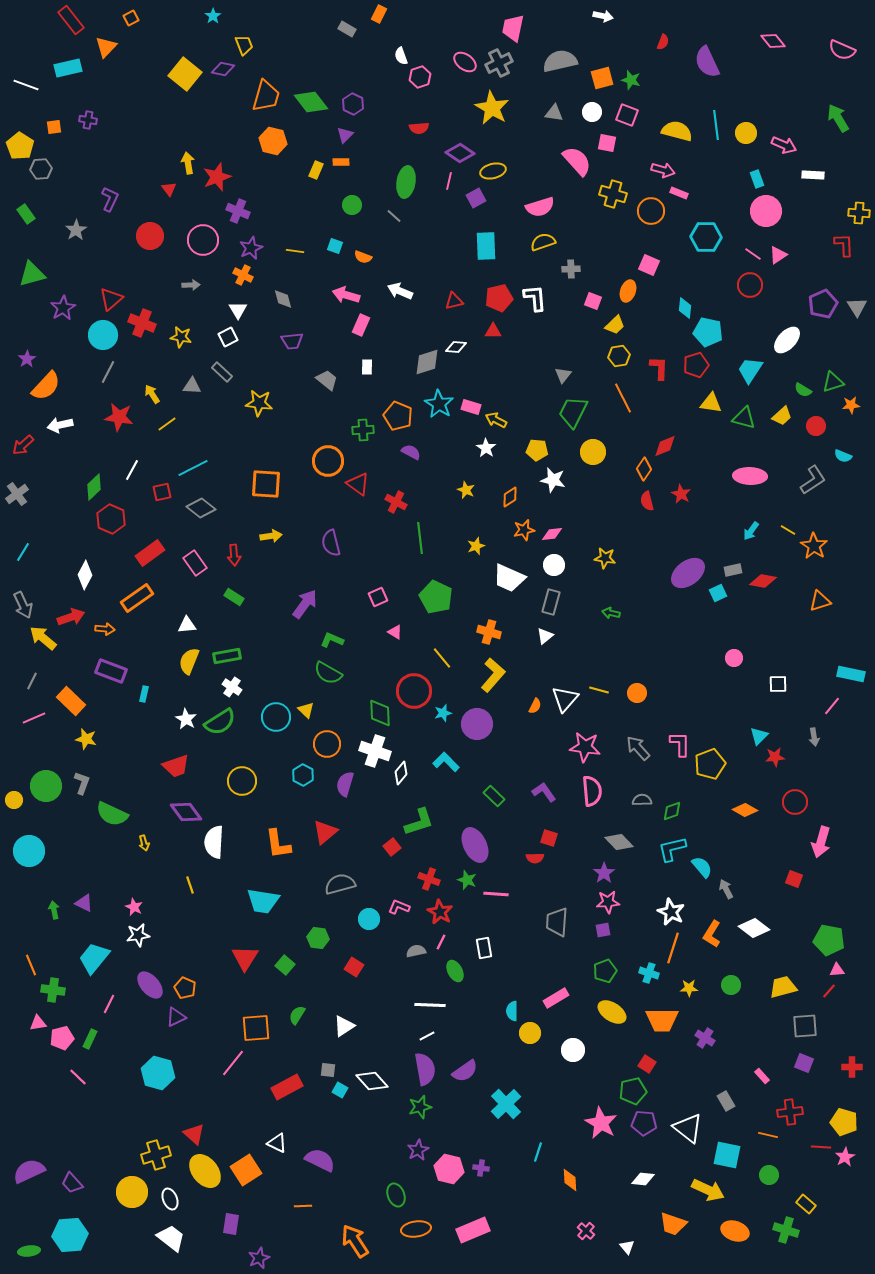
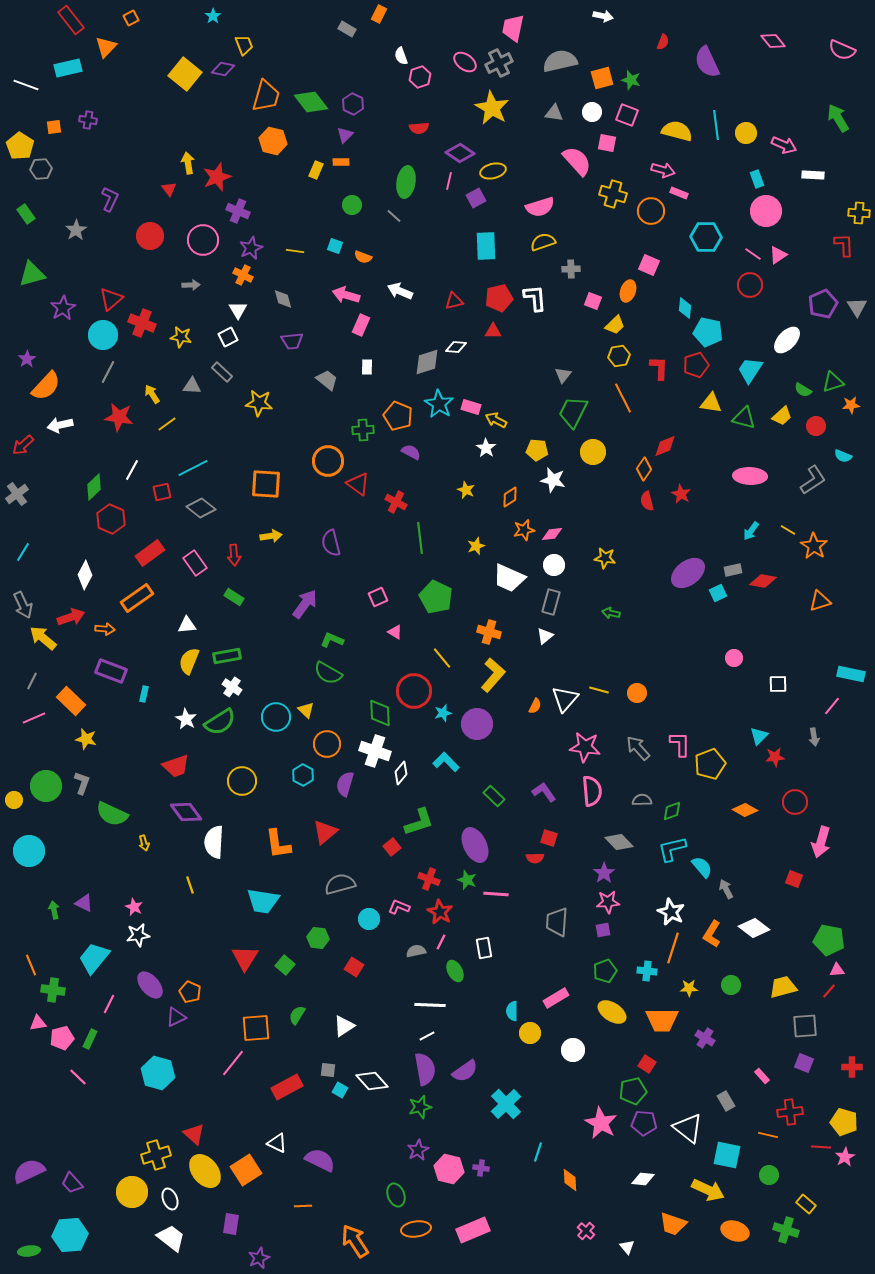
cyan cross at (649, 973): moved 2 px left, 2 px up; rotated 12 degrees counterclockwise
orange pentagon at (185, 988): moved 5 px right, 4 px down
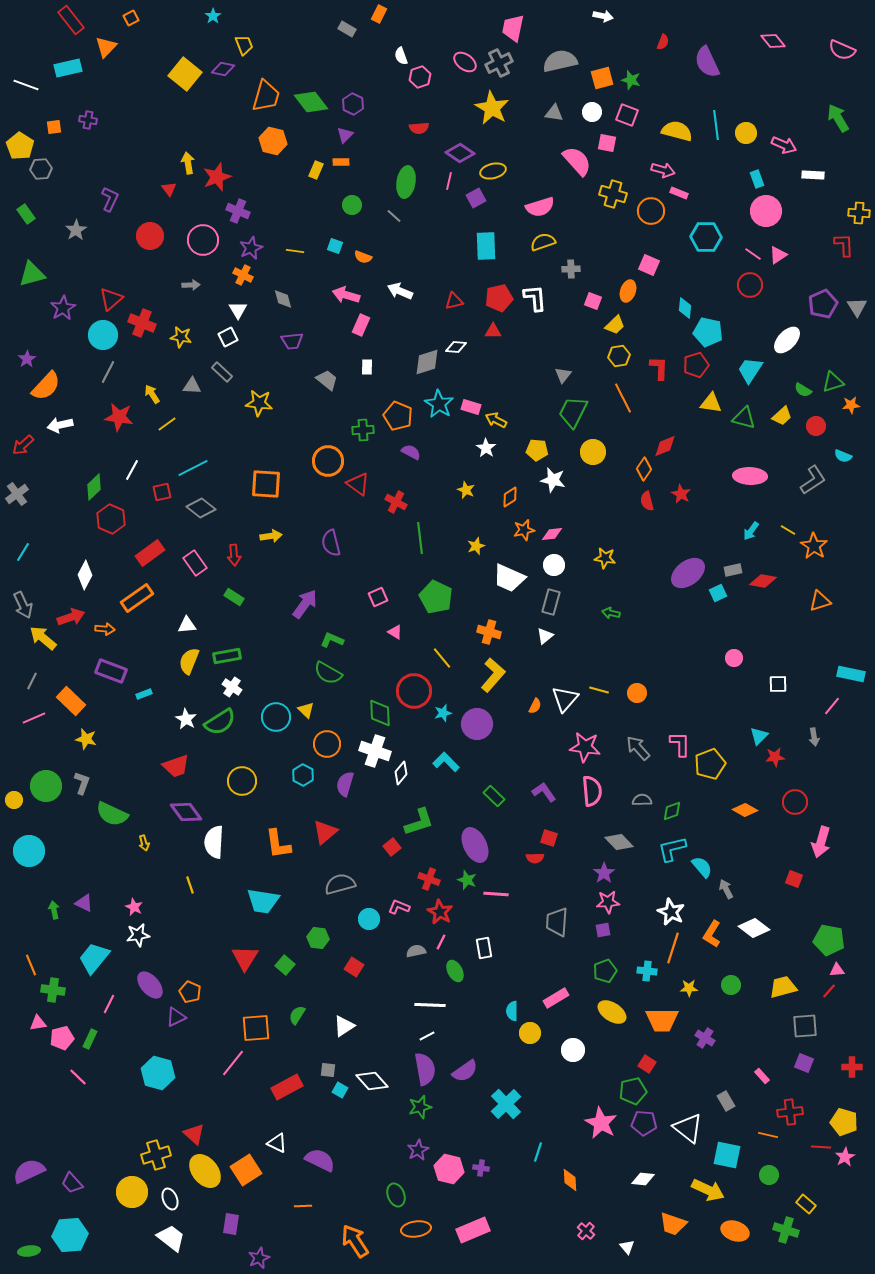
cyan rectangle at (144, 694): rotated 56 degrees clockwise
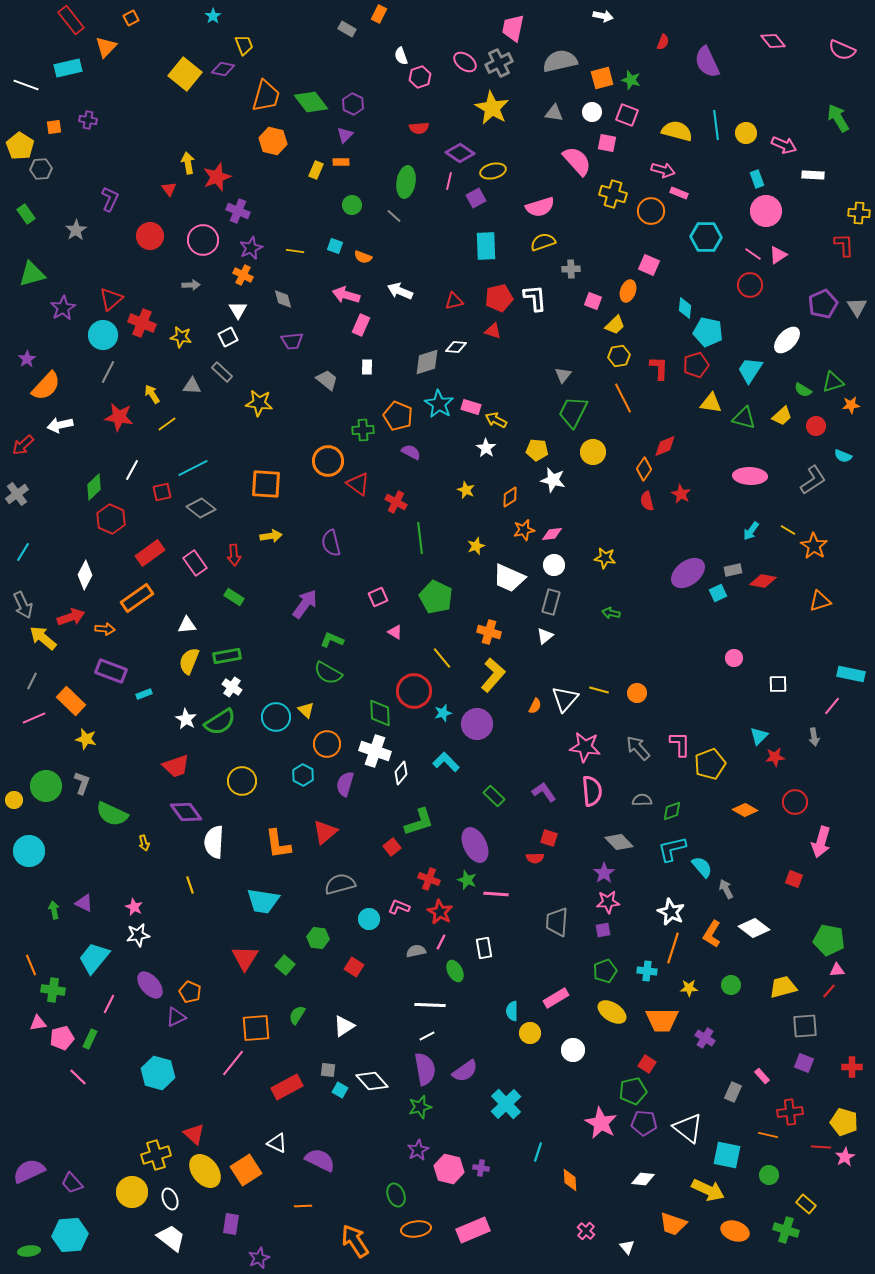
red triangle at (493, 331): rotated 18 degrees clockwise
gray rectangle at (726, 1101): moved 7 px right, 9 px up; rotated 54 degrees clockwise
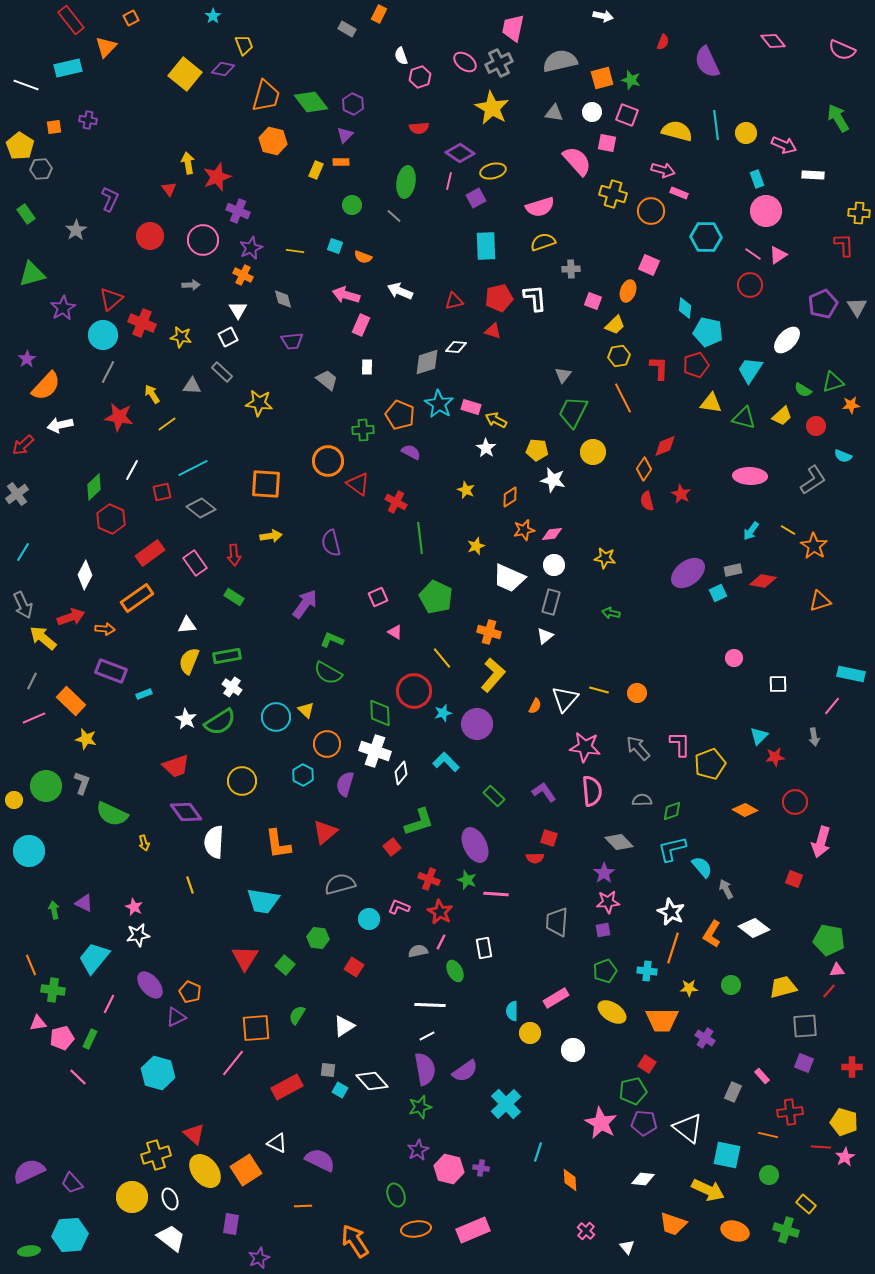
orange pentagon at (398, 416): moved 2 px right, 1 px up
gray semicircle at (416, 951): moved 2 px right
yellow circle at (132, 1192): moved 5 px down
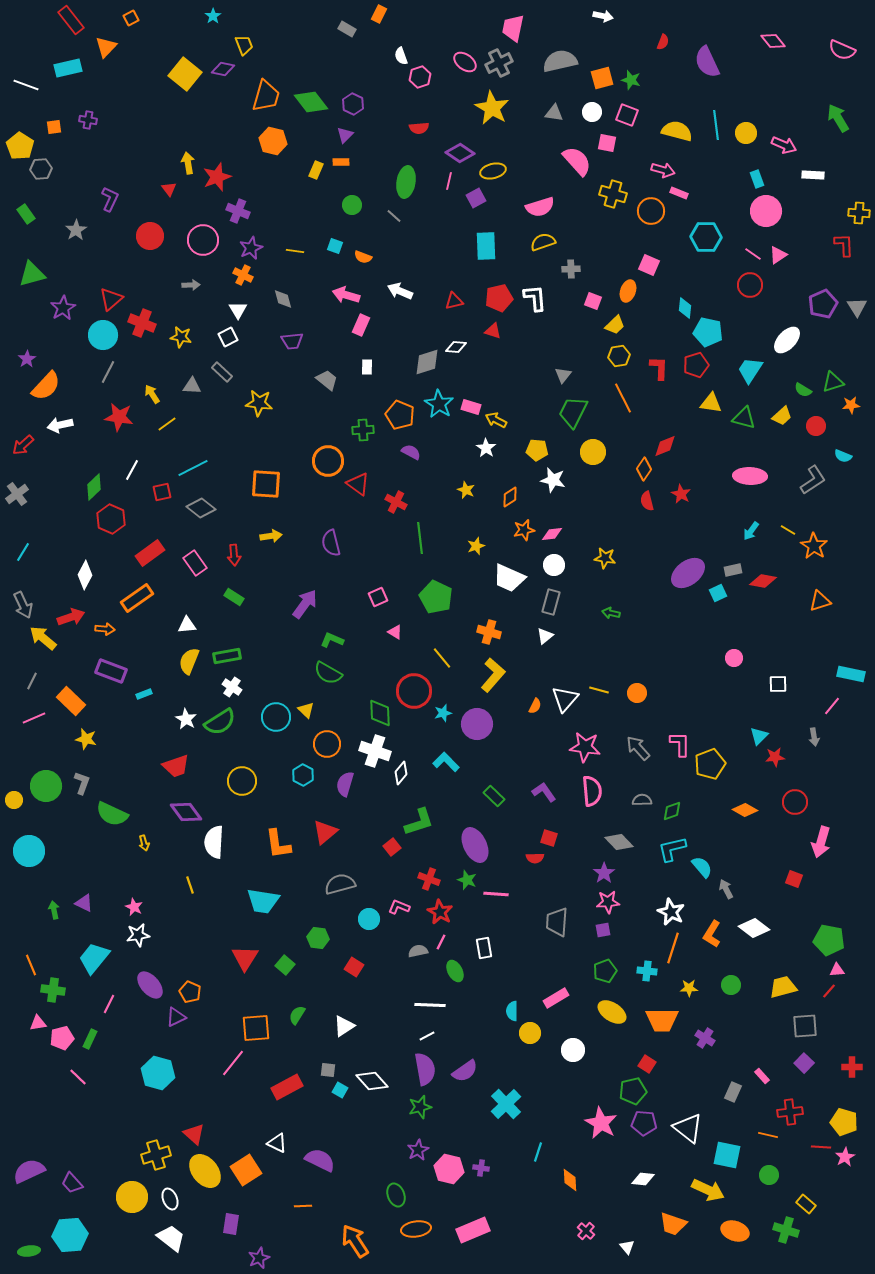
purple square at (804, 1063): rotated 24 degrees clockwise
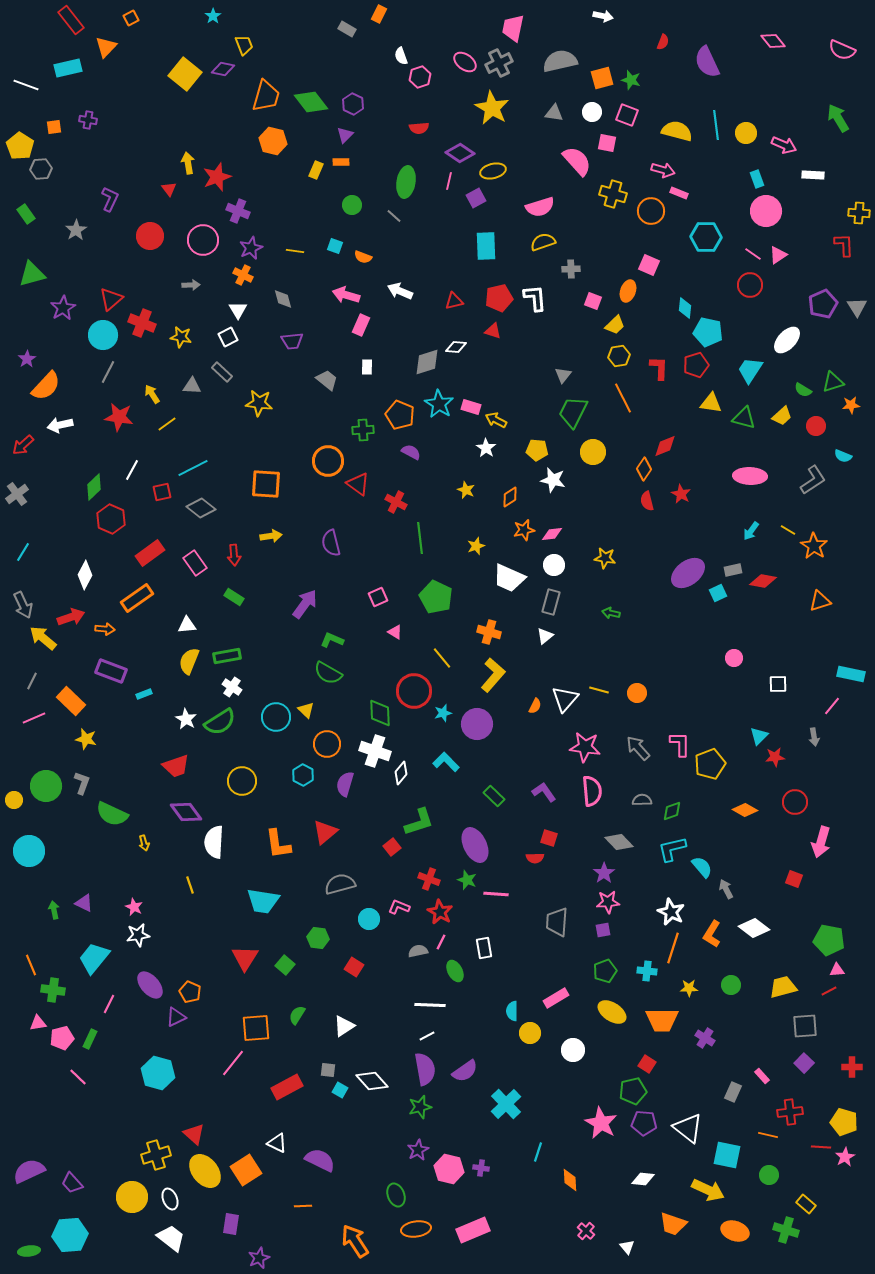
red line at (829, 991): rotated 21 degrees clockwise
